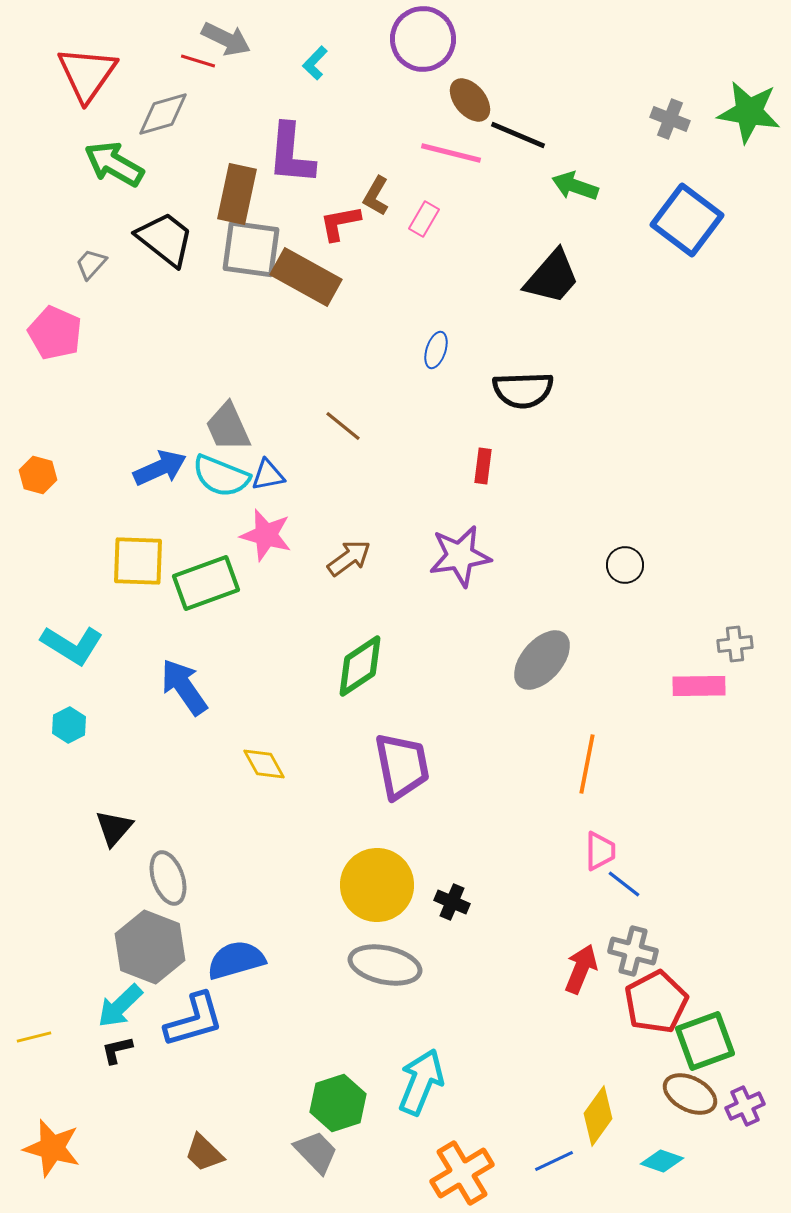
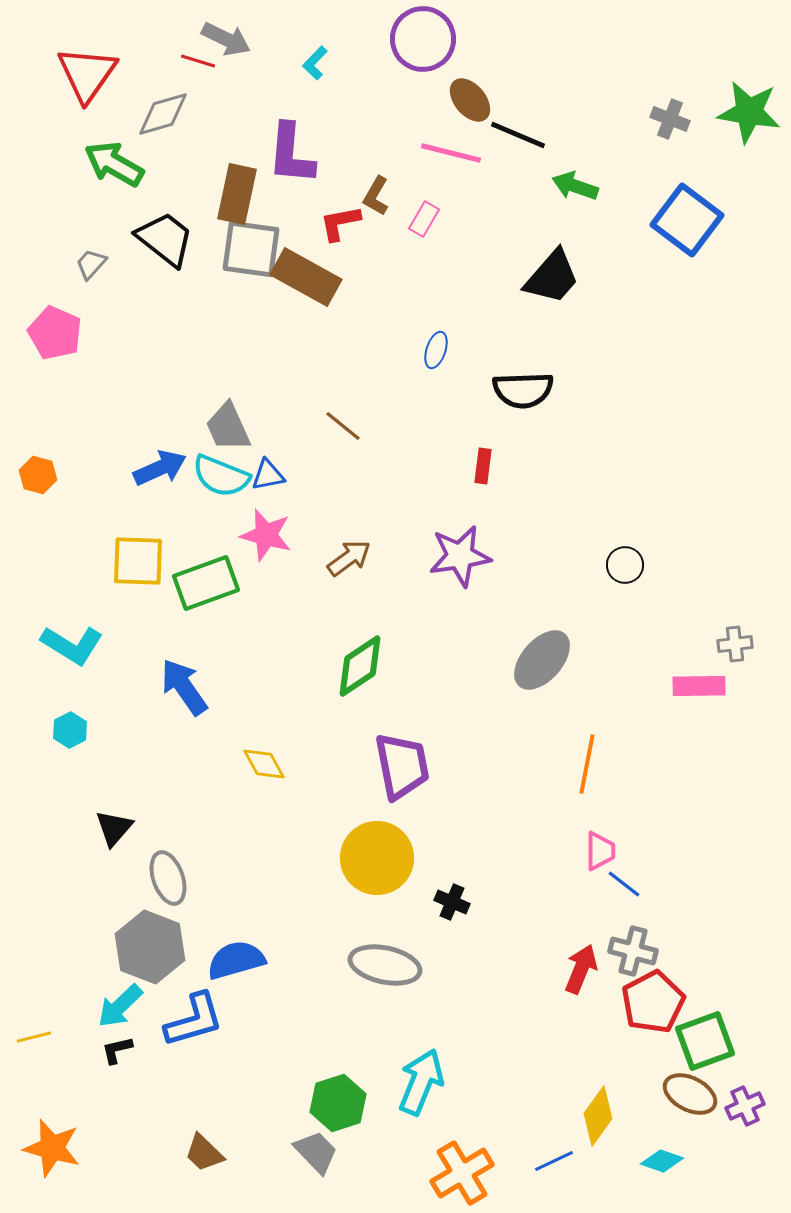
cyan hexagon at (69, 725): moved 1 px right, 5 px down
yellow circle at (377, 885): moved 27 px up
red pentagon at (656, 1002): moved 3 px left
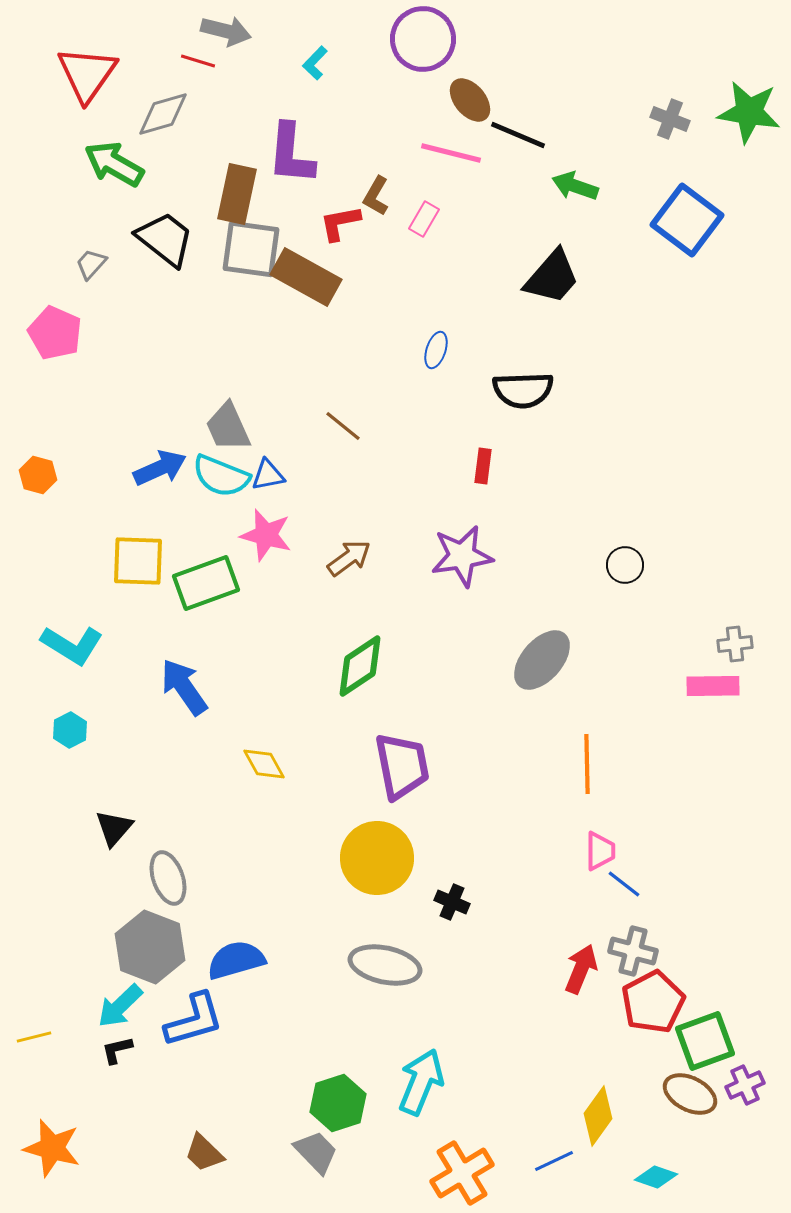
gray arrow at (226, 39): moved 8 px up; rotated 12 degrees counterclockwise
purple star at (460, 556): moved 2 px right
pink rectangle at (699, 686): moved 14 px right
orange line at (587, 764): rotated 12 degrees counterclockwise
purple cross at (745, 1106): moved 21 px up
cyan diamond at (662, 1161): moved 6 px left, 16 px down
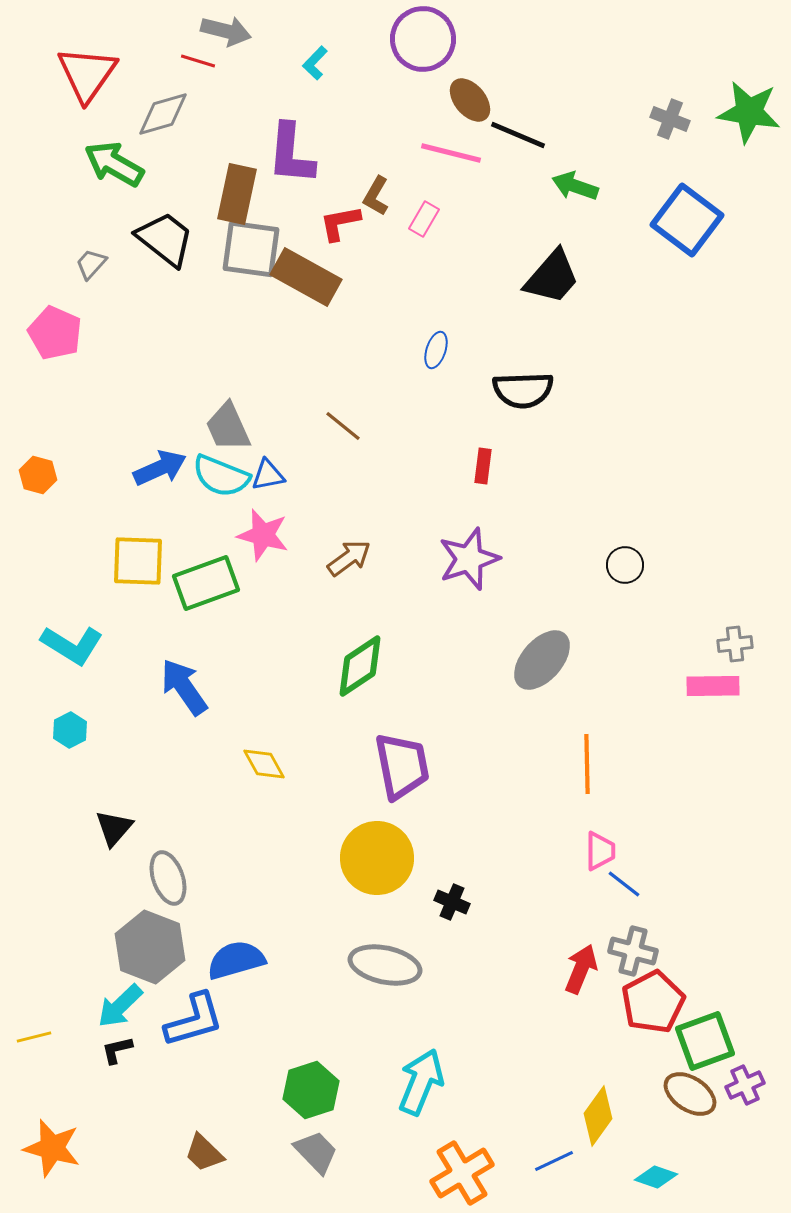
pink star at (266, 535): moved 3 px left
purple star at (462, 556): moved 7 px right, 3 px down; rotated 10 degrees counterclockwise
brown ellipse at (690, 1094): rotated 6 degrees clockwise
green hexagon at (338, 1103): moved 27 px left, 13 px up
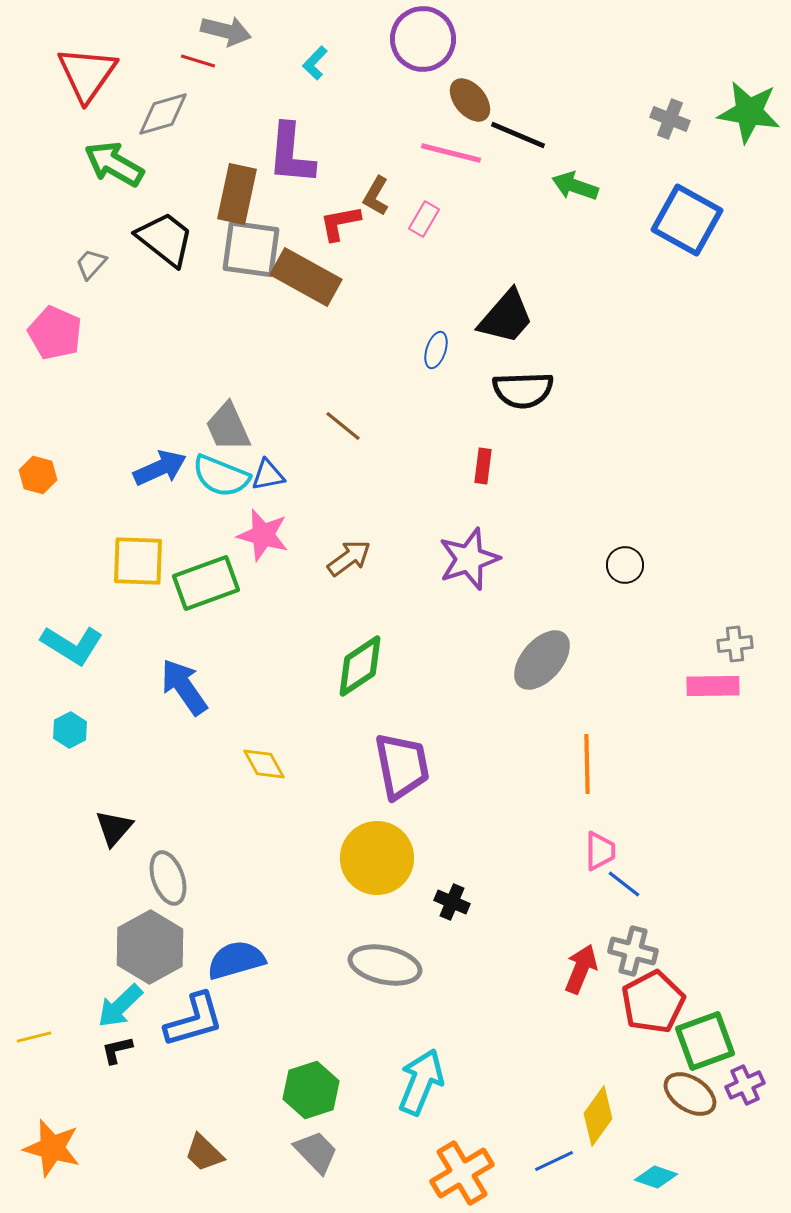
blue square at (687, 220): rotated 8 degrees counterclockwise
black trapezoid at (552, 277): moved 46 px left, 40 px down
gray hexagon at (150, 947): rotated 10 degrees clockwise
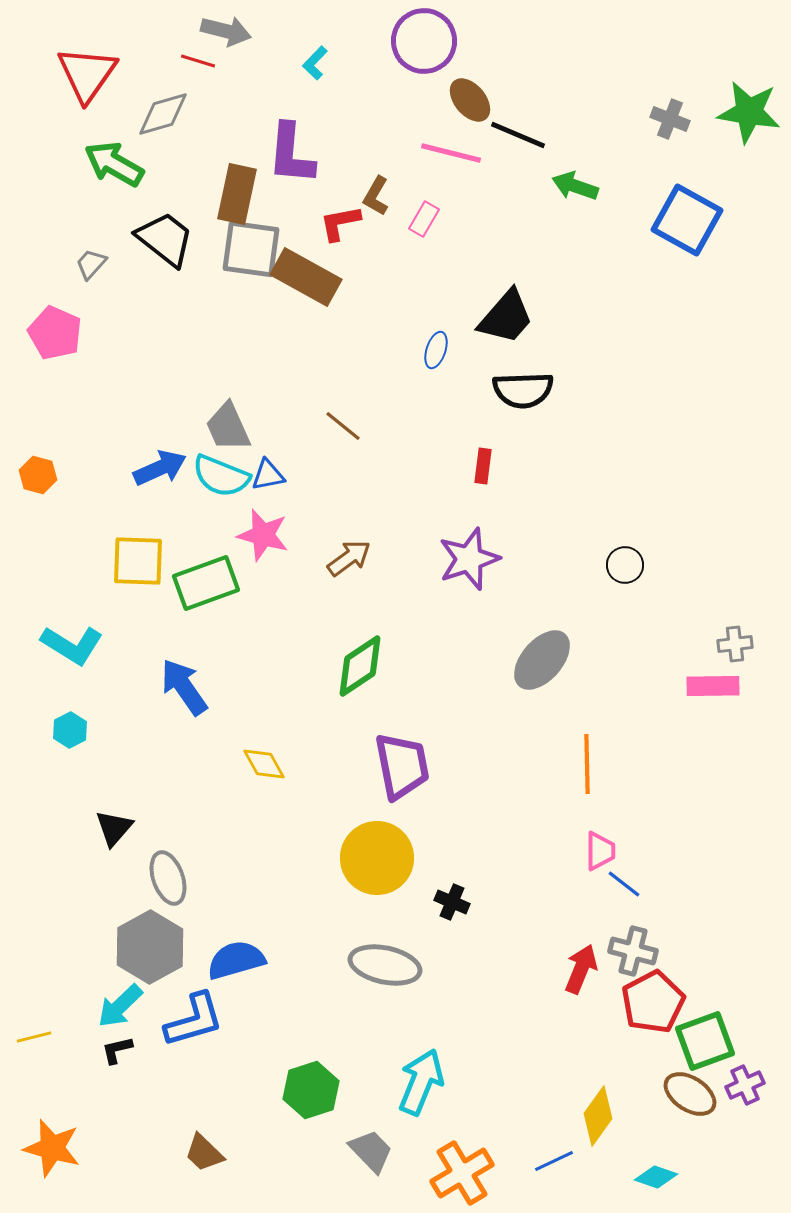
purple circle at (423, 39): moved 1 px right, 2 px down
gray trapezoid at (316, 1152): moved 55 px right, 1 px up
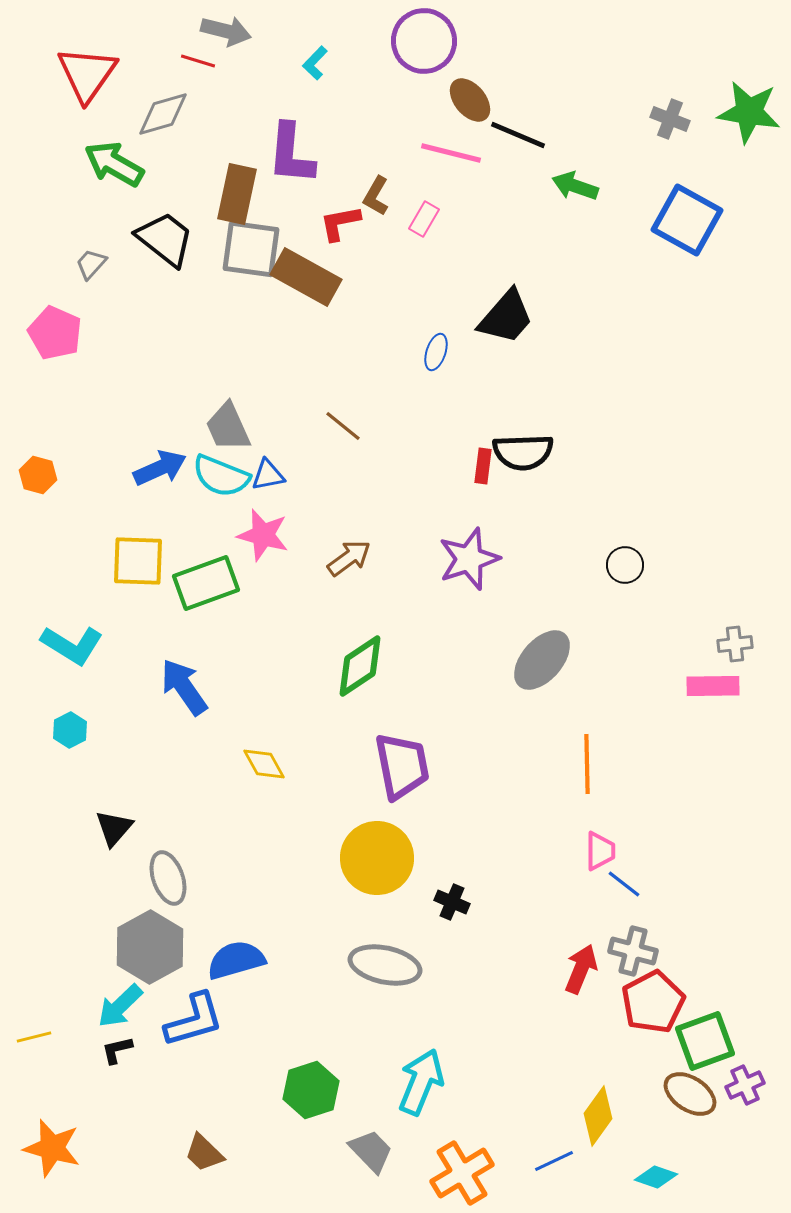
blue ellipse at (436, 350): moved 2 px down
black semicircle at (523, 390): moved 62 px down
